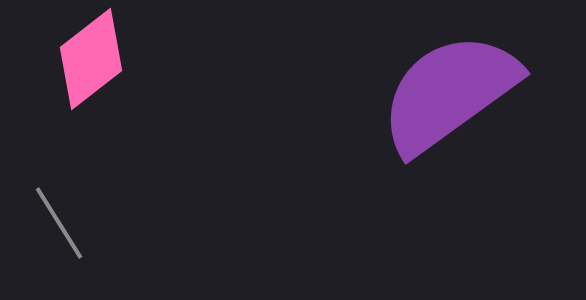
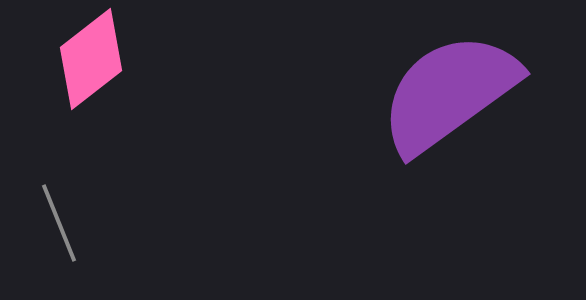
gray line: rotated 10 degrees clockwise
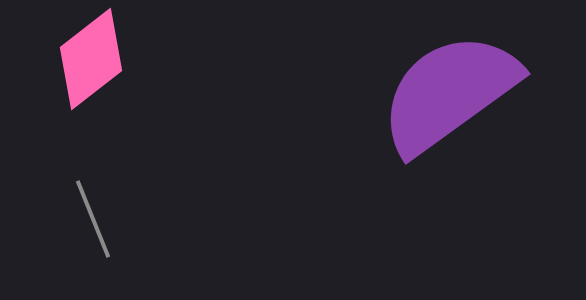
gray line: moved 34 px right, 4 px up
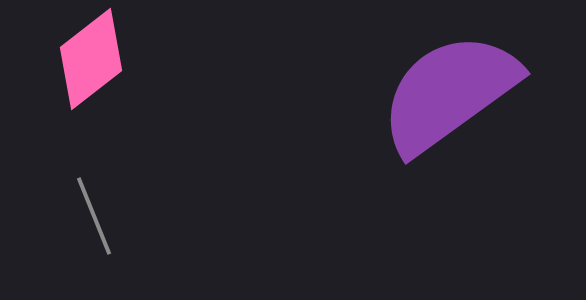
gray line: moved 1 px right, 3 px up
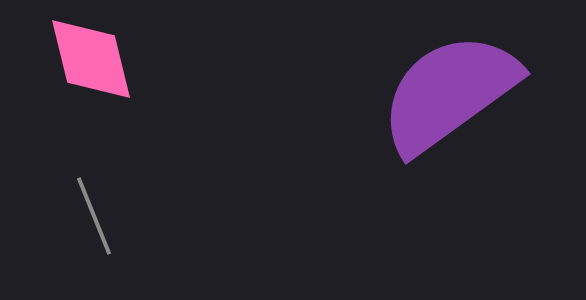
pink diamond: rotated 66 degrees counterclockwise
